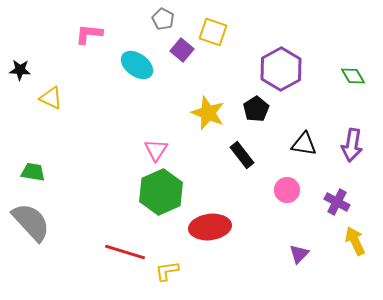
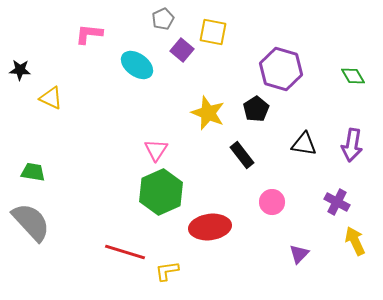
gray pentagon: rotated 20 degrees clockwise
yellow square: rotated 8 degrees counterclockwise
purple hexagon: rotated 15 degrees counterclockwise
pink circle: moved 15 px left, 12 px down
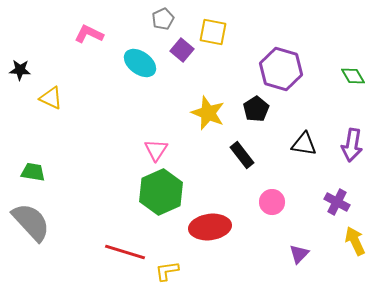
pink L-shape: rotated 20 degrees clockwise
cyan ellipse: moved 3 px right, 2 px up
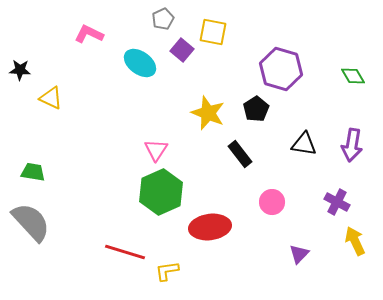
black rectangle: moved 2 px left, 1 px up
